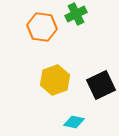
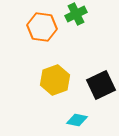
cyan diamond: moved 3 px right, 2 px up
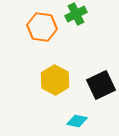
yellow hexagon: rotated 12 degrees counterclockwise
cyan diamond: moved 1 px down
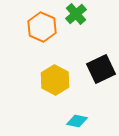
green cross: rotated 15 degrees counterclockwise
orange hexagon: rotated 16 degrees clockwise
black square: moved 16 px up
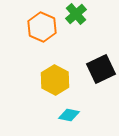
cyan diamond: moved 8 px left, 6 px up
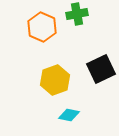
green cross: moved 1 px right; rotated 30 degrees clockwise
yellow hexagon: rotated 12 degrees clockwise
